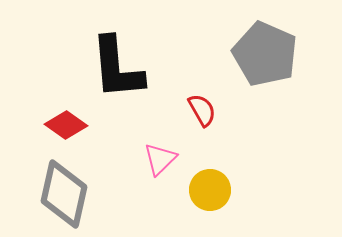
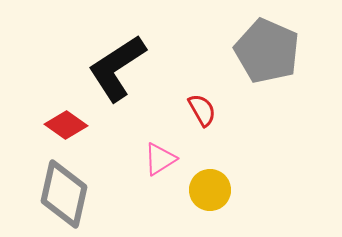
gray pentagon: moved 2 px right, 3 px up
black L-shape: rotated 62 degrees clockwise
pink triangle: rotated 12 degrees clockwise
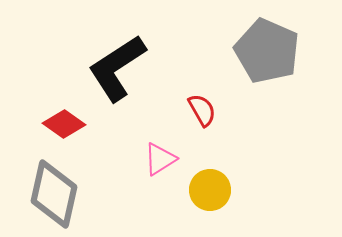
red diamond: moved 2 px left, 1 px up
gray diamond: moved 10 px left
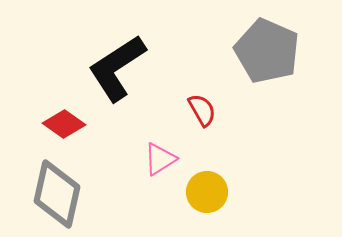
yellow circle: moved 3 px left, 2 px down
gray diamond: moved 3 px right
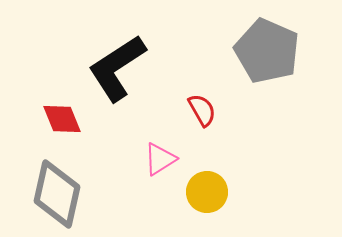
red diamond: moved 2 px left, 5 px up; rotated 33 degrees clockwise
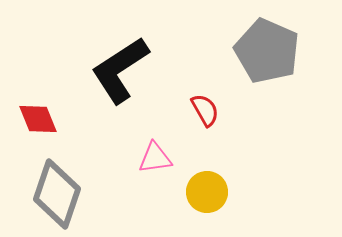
black L-shape: moved 3 px right, 2 px down
red semicircle: moved 3 px right
red diamond: moved 24 px left
pink triangle: moved 5 px left, 1 px up; rotated 24 degrees clockwise
gray diamond: rotated 6 degrees clockwise
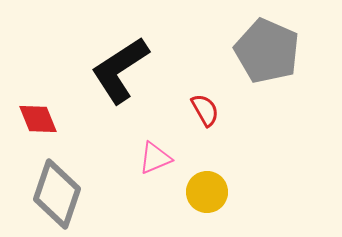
pink triangle: rotated 15 degrees counterclockwise
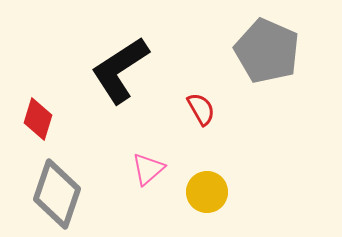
red semicircle: moved 4 px left, 1 px up
red diamond: rotated 39 degrees clockwise
pink triangle: moved 7 px left, 11 px down; rotated 18 degrees counterclockwise
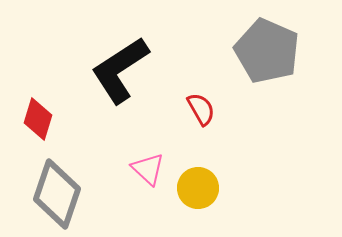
pink triangle: rotated 36 degrees counterclockwise
yellow circle: moved 9 px left, 4 px up
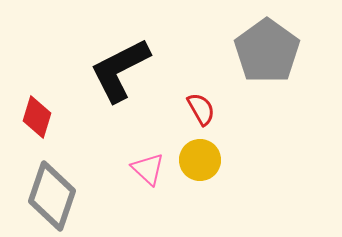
gray pentagon: rotated 12 degrees clockwise
black L-shape: rotated 6 degrees clockwise
red diamond: moved 1 px left, 2 px up
yellow circle: moved 2 px right, 28 px up
gray diamond: moved 5 px left, 2 px down
